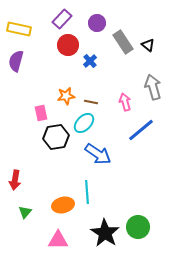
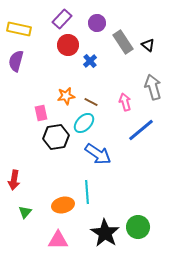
brown line: rotated 16 degrees clockwise
red arrow: moved 1 px left
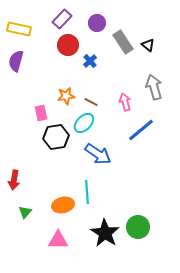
gray arrow: moved 1 px right
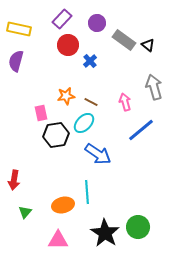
gray rectangle: moved 1 px right, 2 px up; rotated 20 degrees counterclockwise
black hexagon: moved 2 px up
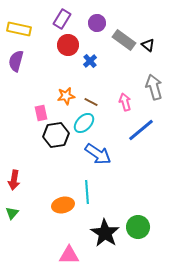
purple rectangle: rotated 12 degrees counterclockwise
green triangle: moved 13 px left, 1 px down
pink triangle: moved 11 px right, 15 px down
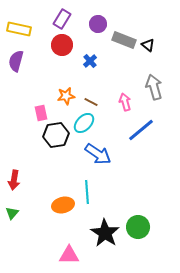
purple circle: moved 1 px right, 1 px down
gray rectangle: rotated 15 degrees counterclockwise
red circle: moved 6 px left
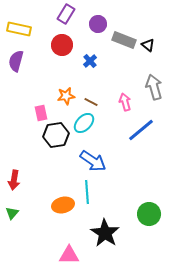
purple rectangle: moved 4 px right, 5 px up
blue arrow: moved 5 px left, 7 px down
green circle: moved 11 px right, 13 px up
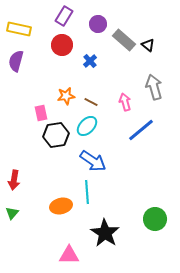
purple rectangle: moved 2 px left, 2 px down
gray rectangle: rotated 20 degrees clockwise
cyan ellipse: moved 3 px right, 3 px down
orange ellipse: moved 2 px left, 1 px down
green circle: moved 6 px right, 5 px down
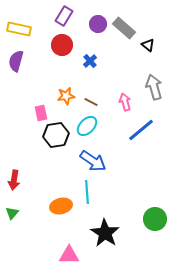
gray rectangle: moved 12 px up
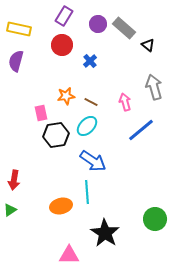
green triangle: moved 2 px left, 3 px up; rotated 16 degrees clockwise
